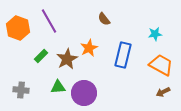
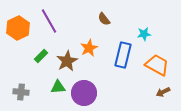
orange hexagon: rotated 15 degrees clockwise
cyan star: moved 11 px left
brown star: moved 2 px down
orange trapezoid: moved 4 px left
gray cross: moved 2 px down
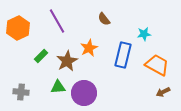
purple line: moved 8 px right
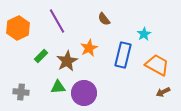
cyan star: rotated 24 degrees counterclockwise
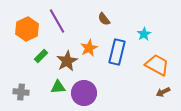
orange hexagon: moved 9 px right, 1 px down
blue rectangle: moved 6 px left, 3 px up
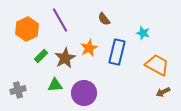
purple line: moved 3 px right, 1 px up
cyan star: moved 1 px left, 1 px up; rotated 24 degrees counterclockwise
brown star: moved 2 px left, 3 px up
green triangle: moved 3 px left, 2 px up
gray cross: moved 3 px left, 2 px up; rotated 21 degrees counterclockwise
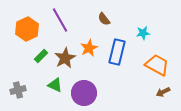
cyan star: rotated 24 degrees counterclockwise
green triangle: rotated 28 degrees clockwise
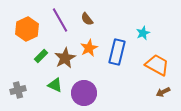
brown semicircle: moved 17 px left
cyan star: rotated 16 degrees counterclockwise
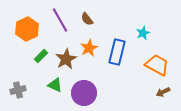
brown star: moved 1 px right, 1 px down
